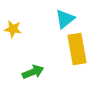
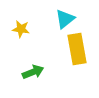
yellow star: moved 8 px right
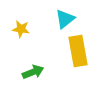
yellow rectangle: moved 1 px right, 2 px down
